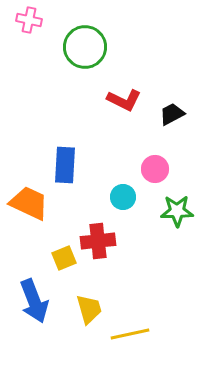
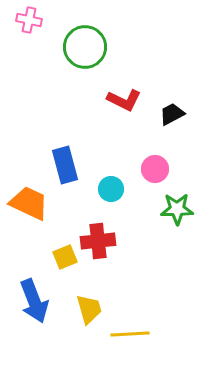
blue rectangle: rotated 18 degrees counterclockwise
cyan circle: moved 12 px left, 8 px up
green star: moved 2 px up
yellow square: moved 1 px right, 1 px up
yellow line: rotated 9 degrees clockwise
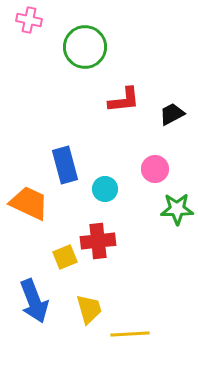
red L-shape: rotated 32 degrees counterclockwise
cyan circle: moved 6 px left
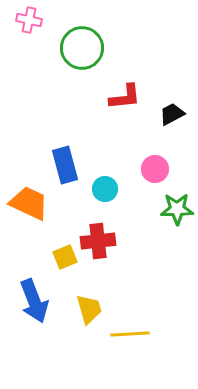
green circle: moved 3 px left, 1 px down
red L-shape: moved 1 px right, 3 px up
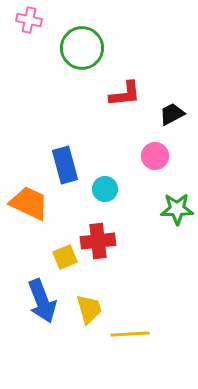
red L-shape: moved 3 px up
pink circle: moved 13 px up
blue arrow: moved 8 px right
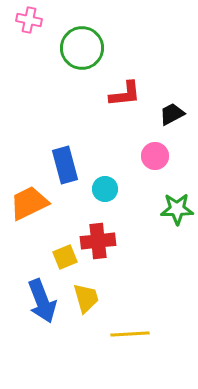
orange trapezoid: rotated 51 degrees counterclockwise
yellow trapezoid: moved 3 px left, 11 px up
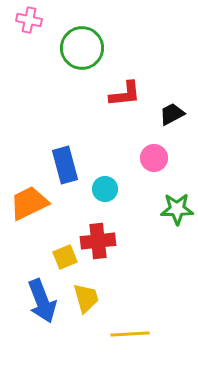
pink circle: moved 1 px left, 2 px down
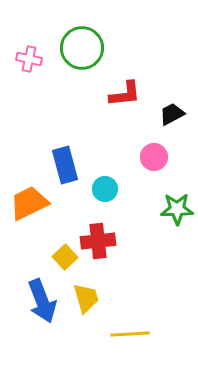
pink cross: moved 39 px down
pink circle: moved 1 px up
yellow square: rotated 20 degrees counterclockwise
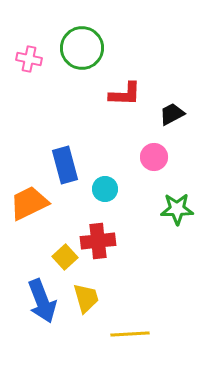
red L-shape: rotated 8 degrees clockwise
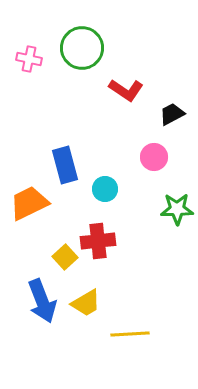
red L-shape: moved 1 px right, 4 px up; rotated 32 degrees clockwise
yellow trapezoid: moved 5 px down; rotated 76 degrees clockwise
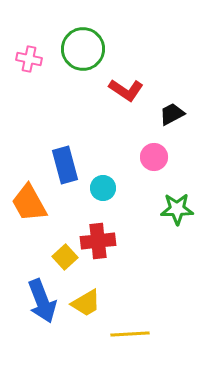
green circle: moved 1 px right, 1 px down
cyan circle: moved 2 px left, 1 px up
orange trapezoid: rotated 93 degrees counterclockwise
